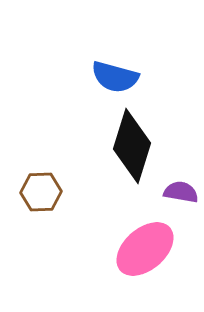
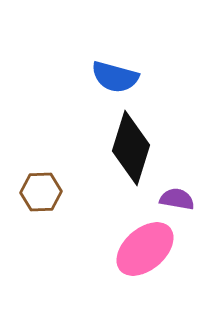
black diamond: moved 1 px left, 2 px down
purple semicircle: moved 4 px left, 7 px down
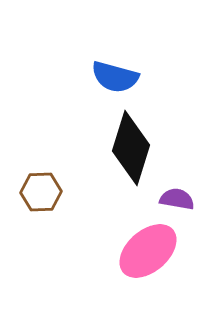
pink ellipse: moved 3 px right, 2 px down
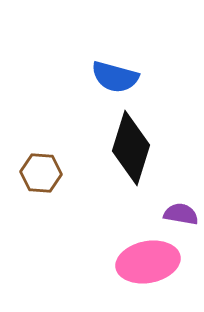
brown hexagon: moved 19 px up; rotated 6 degrees clockwise
purple semicircle: moved 4 px right, 15 px down
pink ellipse: moved 11 px down; rotated 30 degrees clockwise
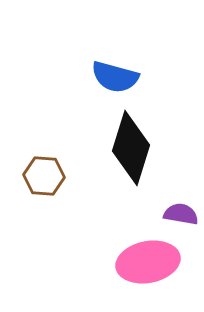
brown hexagon: moved 3 px right, 3 px down
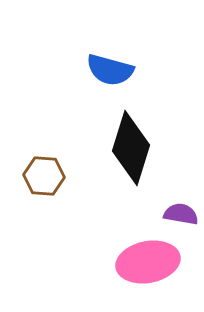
blue semicircle: moved 5 px left, 7 px up
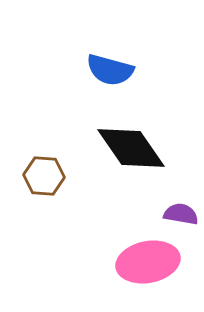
black diamond: rotated 52 degrees counterclockwise
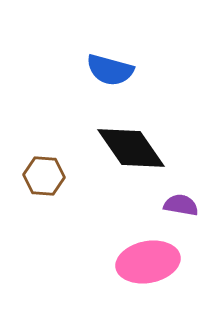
purple semicircle: moved 9 px up
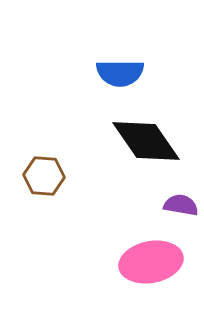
blue semicircle: moved 10 px right, 3 px down; rotated 15 degrees counterclockwise
black diamond: moved 15 px right, 7 px up
pink ellipse: moved 3 px right
